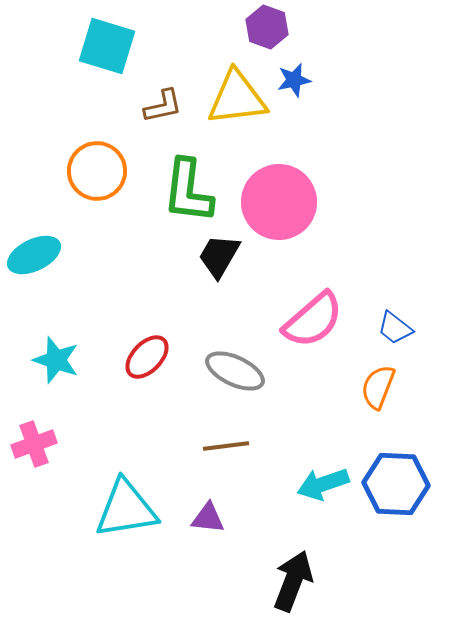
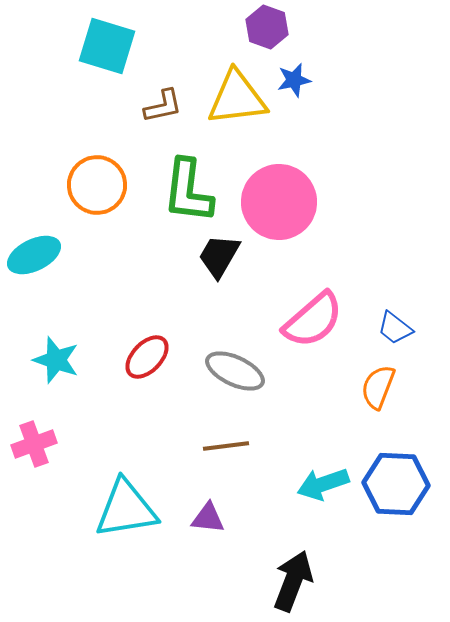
orange circle: moved 14 px down
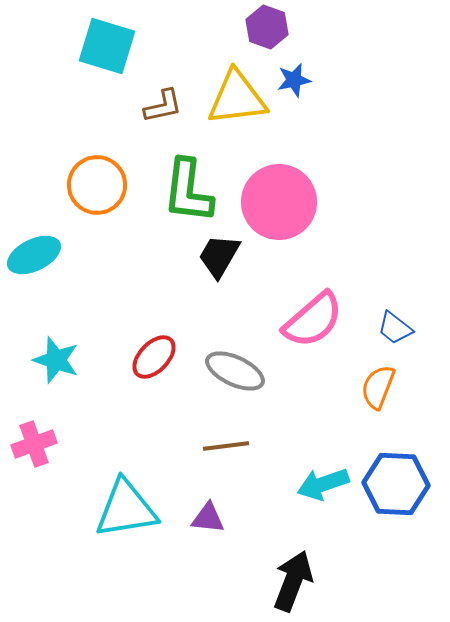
red ellipse: moved 7 px right
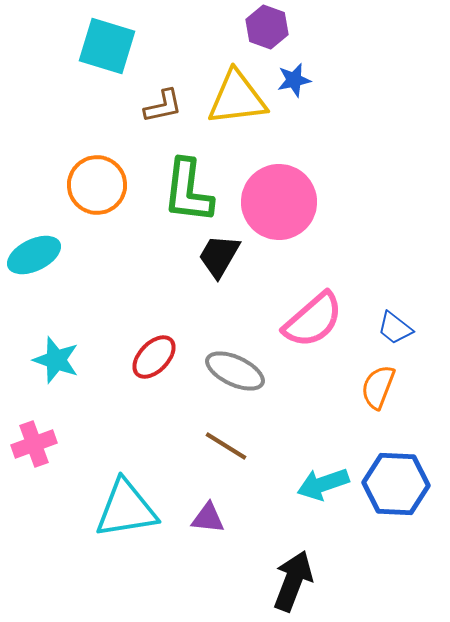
brown line: rotated 39 degrees clockwise
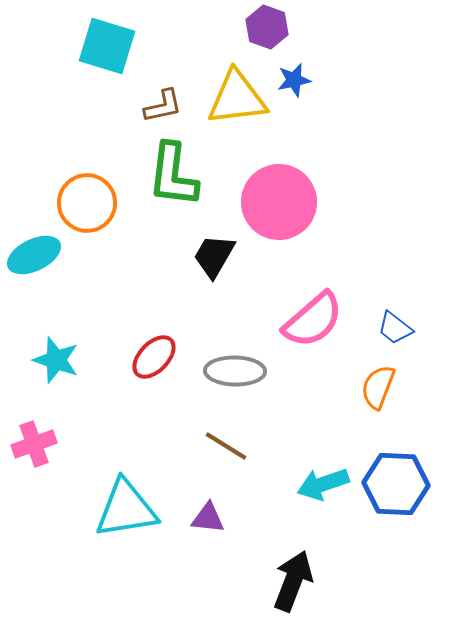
orange circle: moved 10 px left, 18 px down
green L-shape: moved 15 px left, 16 px up
black trapezoid: moved 5 px left
gray ellipse: rotated 24 degrees counterclockwise
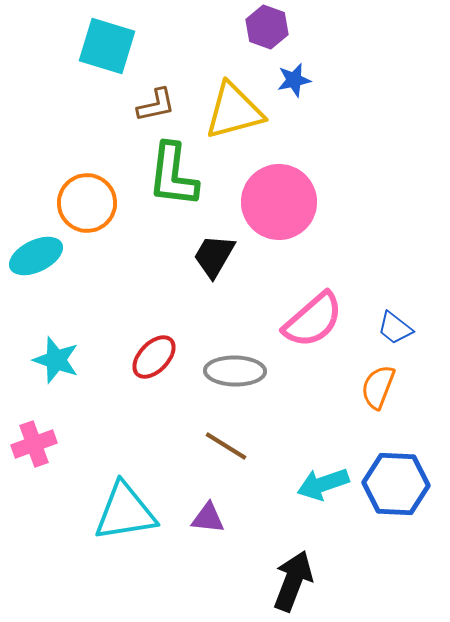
yellow triangle: moved 3 px left, 13 px down; rotated 8 degrees counterclockwise
brown L-shape: moved 7 px left, 1 px up
cyan ellipse: moved 2 px right, 1 px down
cyan triangle: moved 1 px left, 3 px down
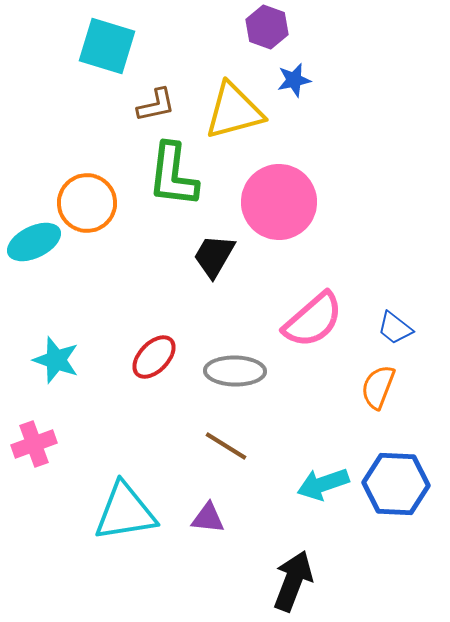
cyan ellipse: moved 2 px left, 14 px up
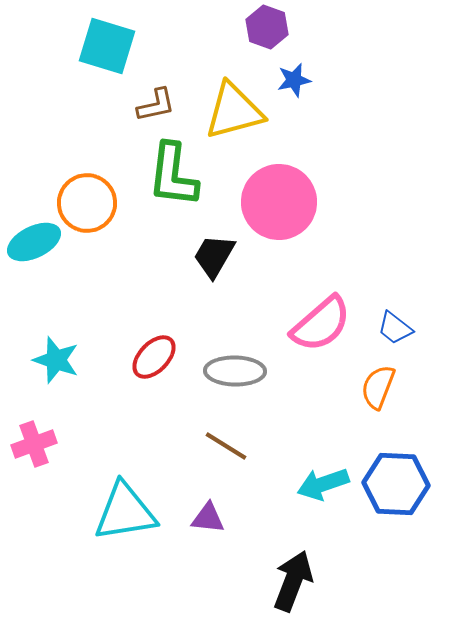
pink semicircle: moved 8 px right, 4 px down
